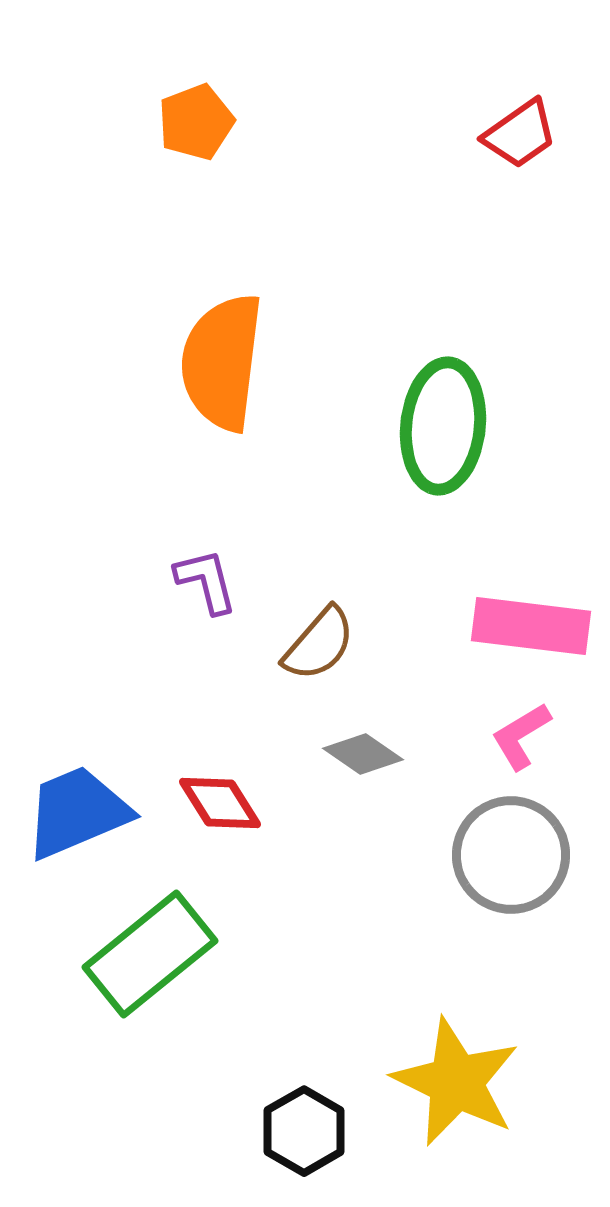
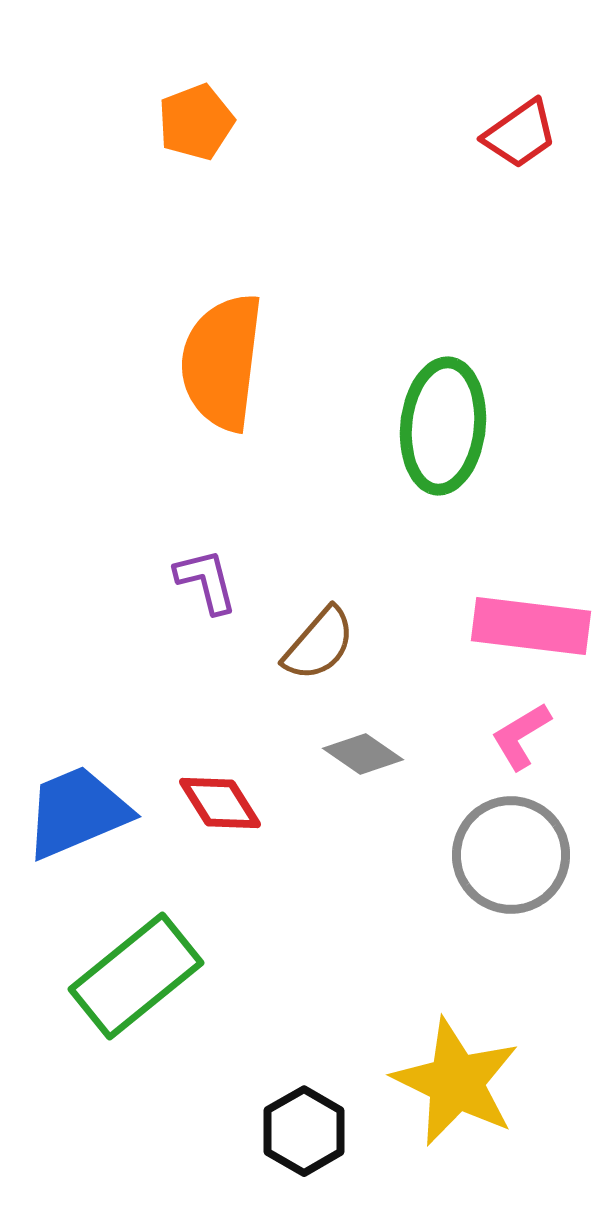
green rectangle: moved 14 px left, 22 px down
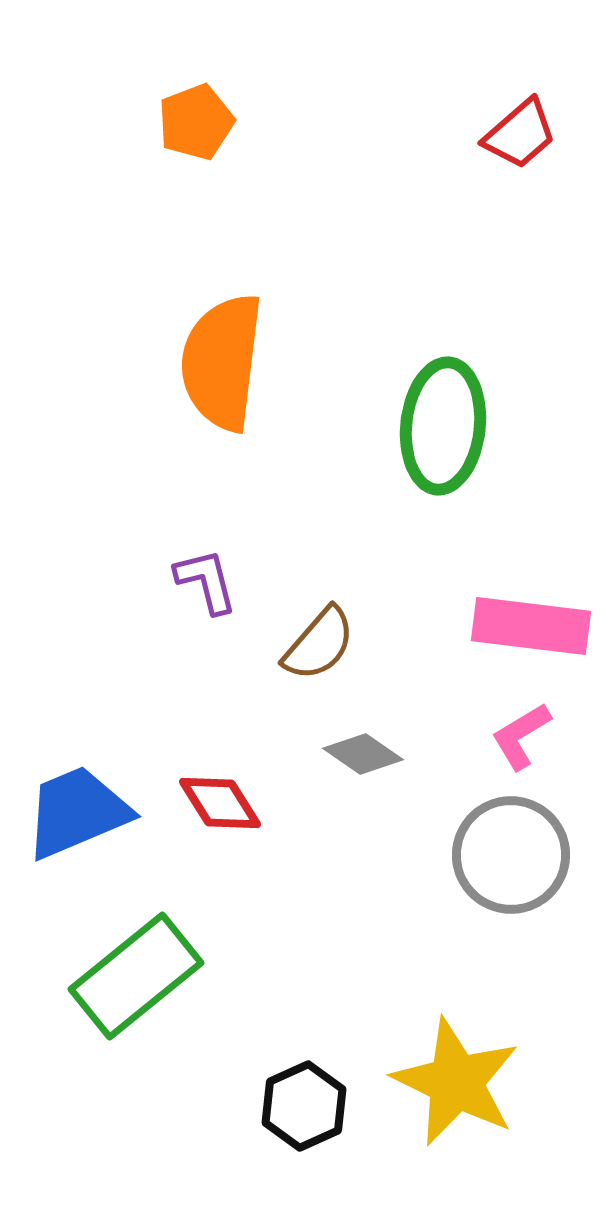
red trapezoid: rotated 6 degrees counterclockwise
black hexagon: moved 25 px up; rotated 6 degrees clockwise
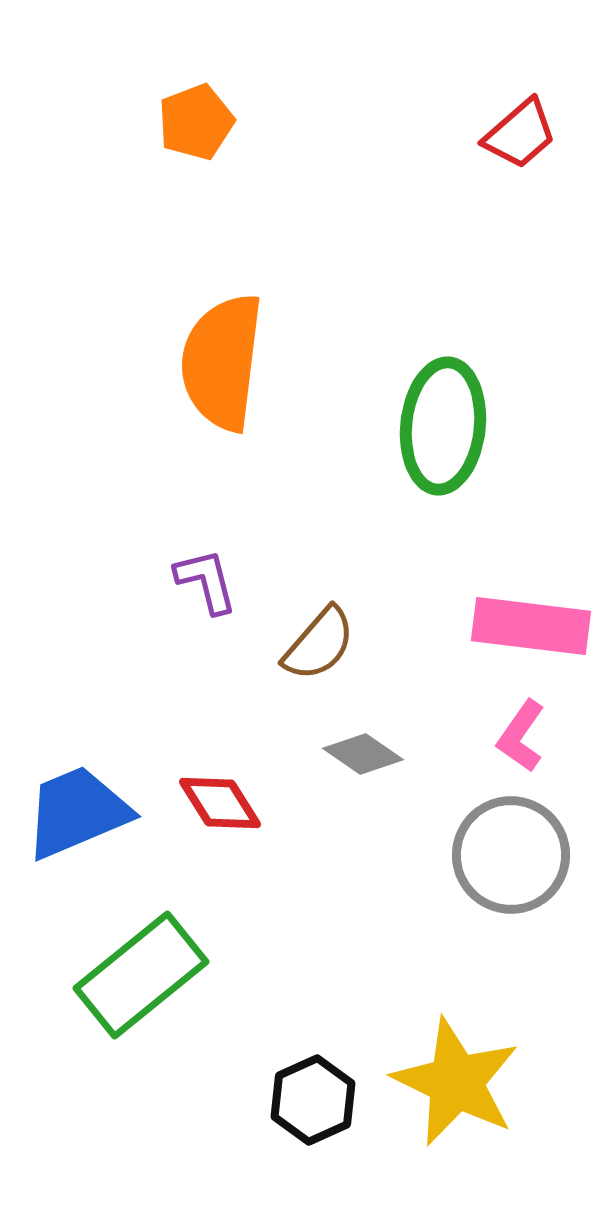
pink L-shape: rotated 24 degrees counterclockwise
green rectangle: moved 5 px right, 1 px up
black hexagon: moved 9 px right, 6 px up
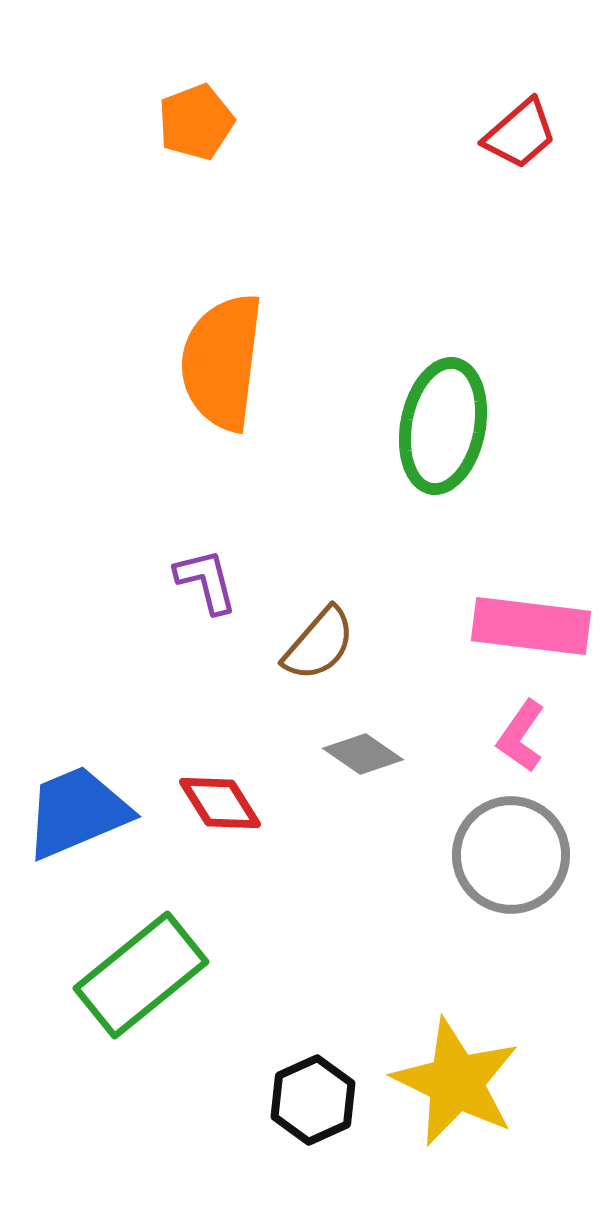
green ellipse: rotated 5 degrees clockwise
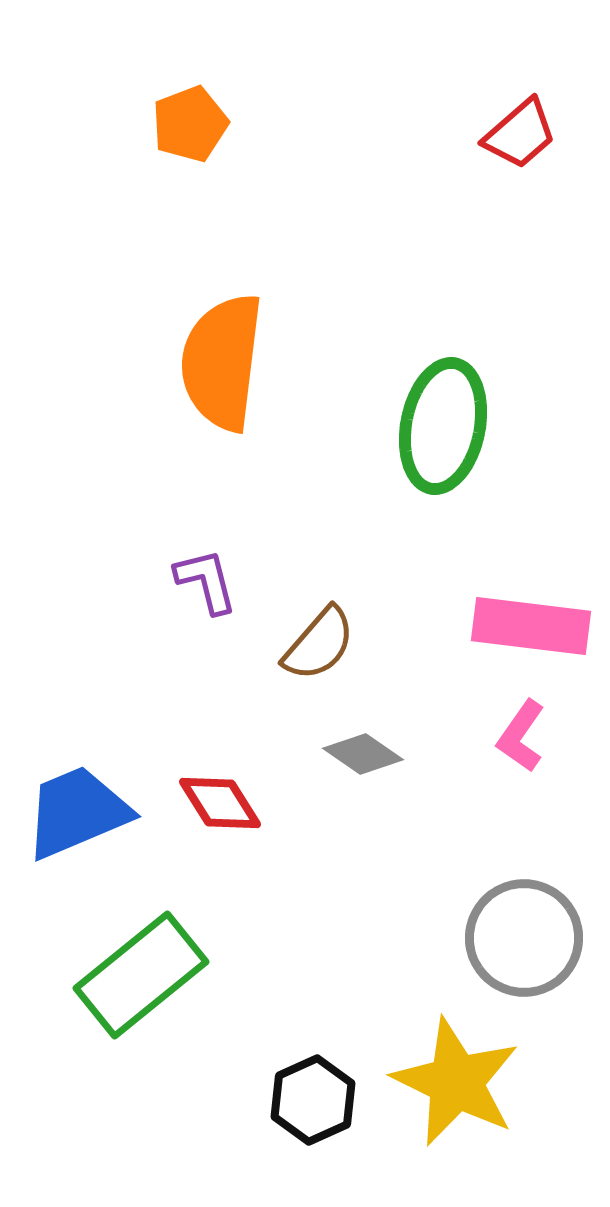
orange pentagon: moved 6 px left, 2 px down
gray circle: moved 13 px right, 83 px down
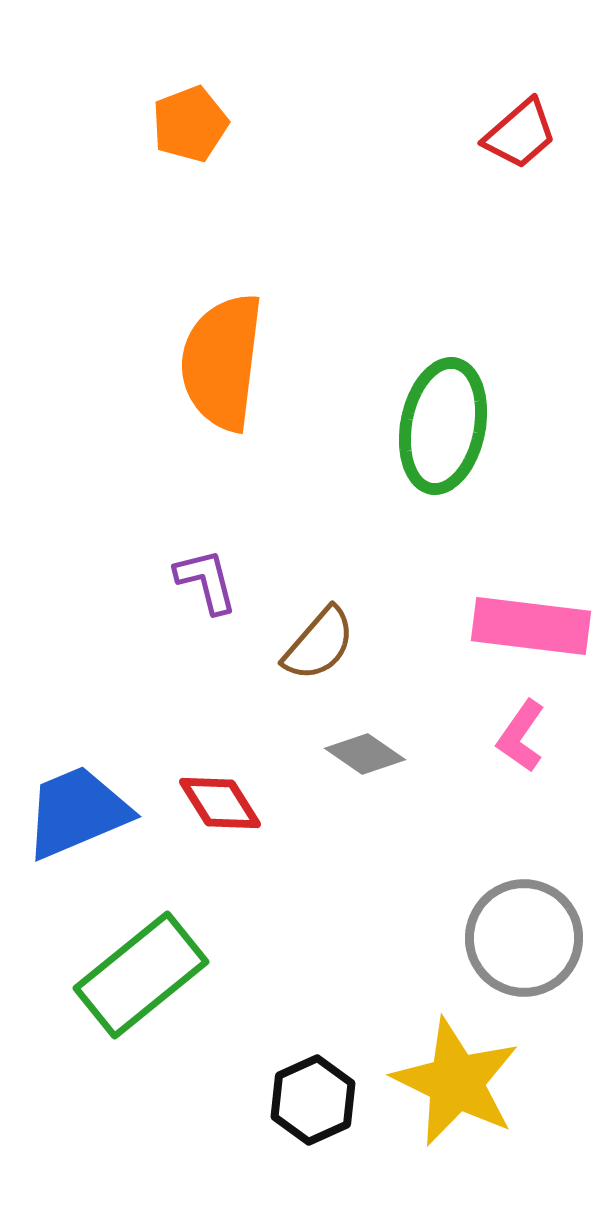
gray diamond: moved 2 px right
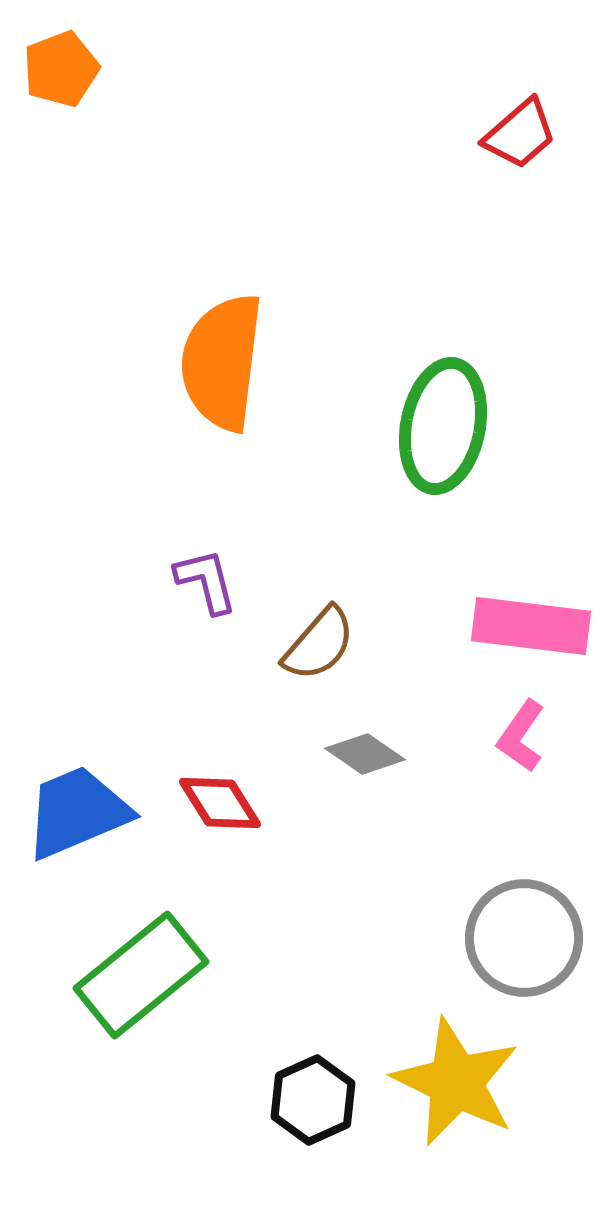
orange pentagon: moved 129 px left, 55 px up
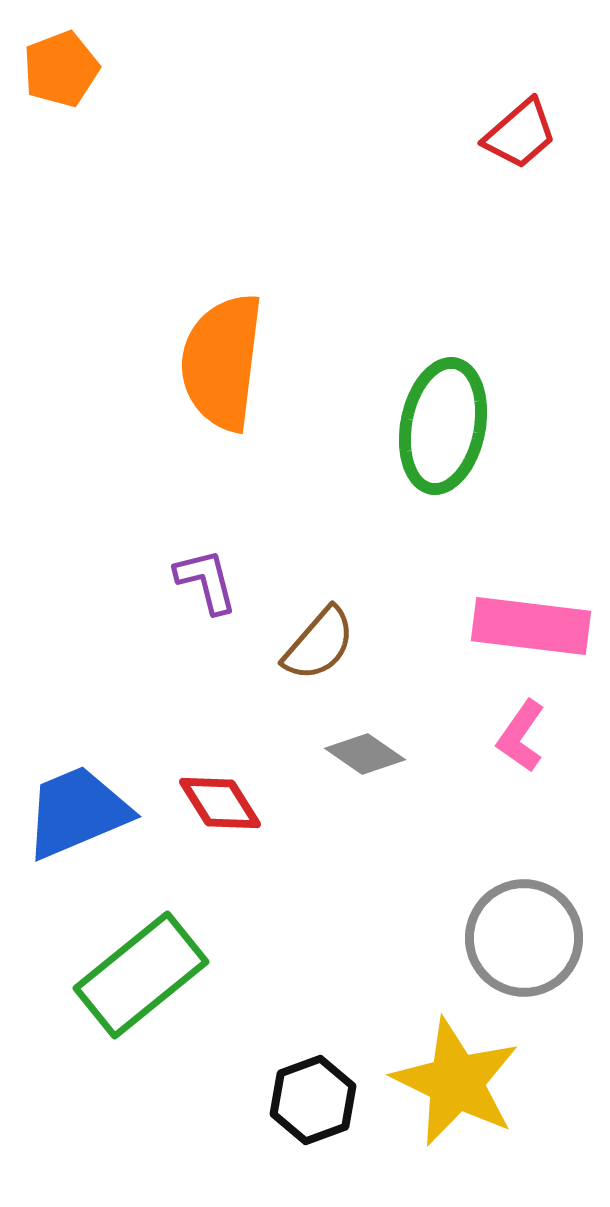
black hexagon: rotated 4 degrees clockwise
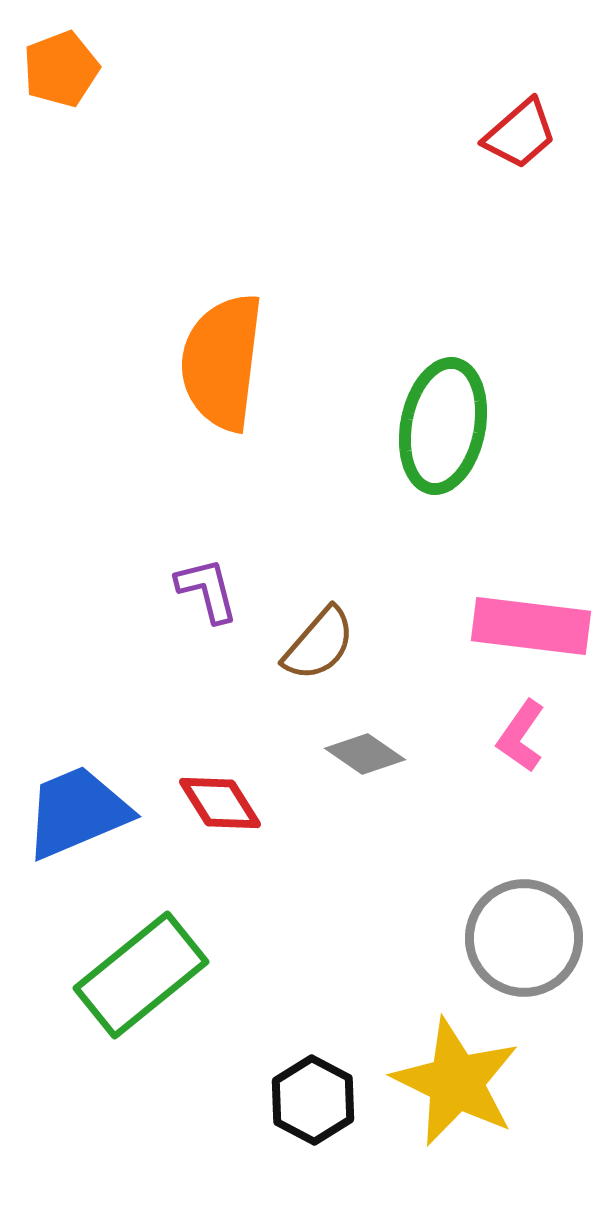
purple L-shape: moved 1 px right, 9 px down
black hexagon: rotated 12 degrees counterclockwise
